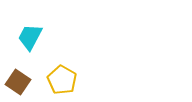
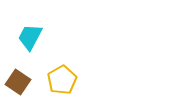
yellow pentagon: rotated 12 degrees clockwise
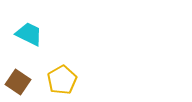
cyan trapezoid: moved 1 px left, 3 px up; rotated 88 degrees clockwise
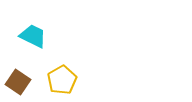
cyan trapezoid: moved 4 px right, 2 px down
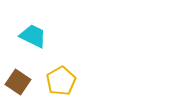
yellow pentagon: moved 1 px left, 1 px down
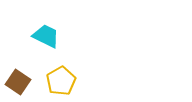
cyan trapezoid: moved 13 px right
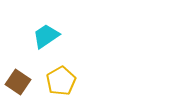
cyan trapezoid: rotated 60 degrees counterclockwise
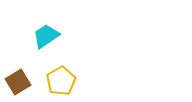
brown square: rotated 25 degrees clockwise
